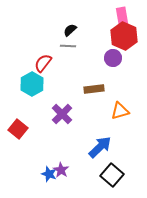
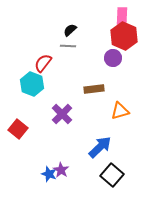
pink rectangle: rotated 12 degrees clockwise
cyan hexagon: rotated 10 degrees counterclockwise
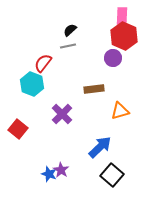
gray line: rotated 14 degrees counterclockwise
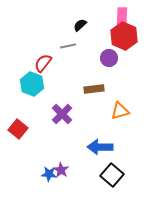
black semicircle: moved 10 px right, 5 px up
purple circle: moved 4 px left
blue arrow: rotated 135 degrees counterclockwise
blue star: rotated 14 degrees counterclockwise
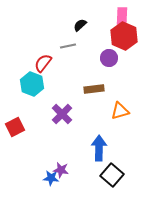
red square: moved 3 px left, 2 px up; rotated 24 degrees clockwise
blue arrow: moved 1 px left, 1 px down; rotated 90 degrees clockwise
purple star: rotated 21 degrees counterclockwise
blue star: moved 2 px right, 4 px down
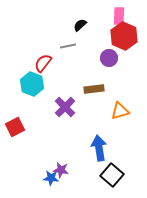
pink rectangle: moved 3 px left
purple cross: moved 3 px right, 7 px up
blue arrow: rotated 10 degrees counterclockwise
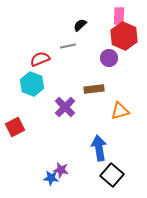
red semicircle: moved 3 px left, 4 px up; rotated 30 degrees clockwise
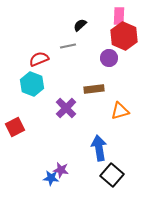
red semicircle: moved 1 px left
purple cross: moved 1 px right, 1 px down
